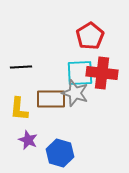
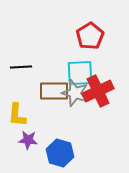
red cross: moved 4 px left, 18 px down; rotated 32 degrees counterclockwise
brown rectangle: moved 3 px right, 8 px up
yellow L-shape: moved 2 px left, 6 px down
purple star: rotated 18 degrees counterclockwise
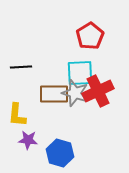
brown rectangle: moved 3 px down
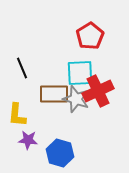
black line: moved 1 px right, 1 px down; rotated 70 degrees clockwise
gray star: moved 1 px right, 6 px down
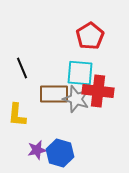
cyan square: rotated 8 degrees clockwise
red cross: rotated 32 degrees clockwise
purple star: moved 9 px right, 10 px down; rotated 18 degrees counterclockwise
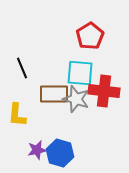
red cross: moved 6 px right
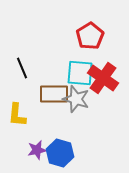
red cross: moved 1 px left, 13 px up; rotated 28 degrees clockwise
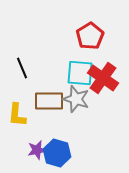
brown rectangle: moved 5 px left, 7 px down
blue hexagon: moved 3 px left
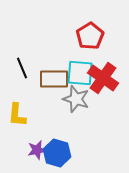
brown rectangle: moved 5 px right, 22 px up
